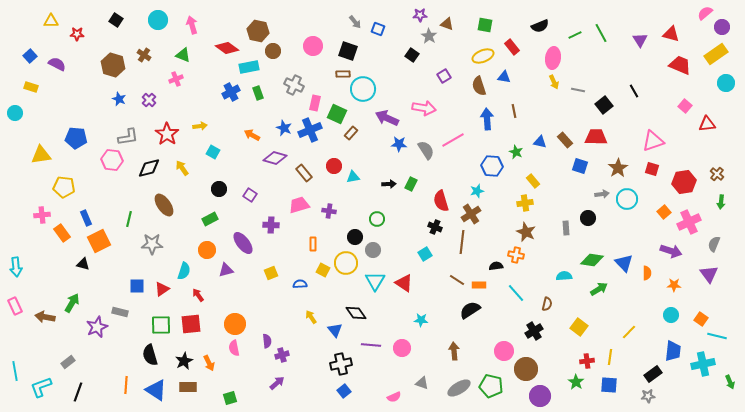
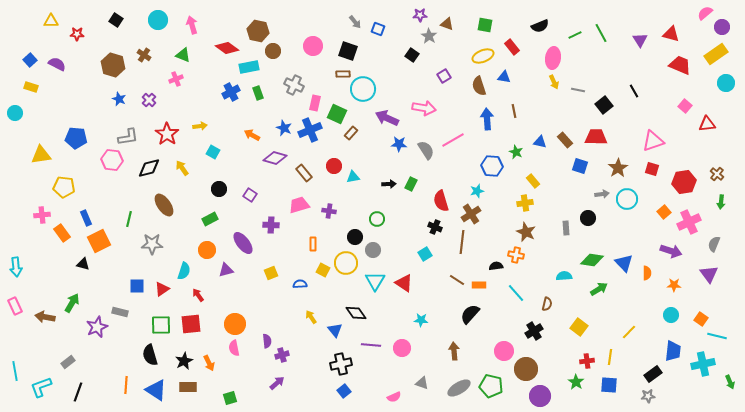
blue square at (30, 56): moved 4 px down
black semicircle at (470, 310): moved 4 px down; rotated 15 degrees counterclockwise
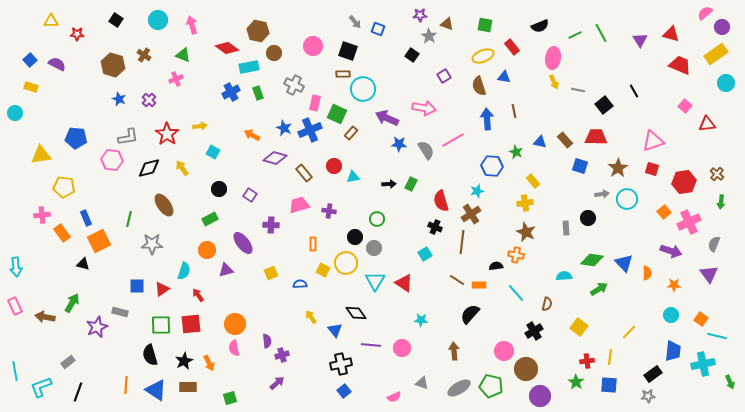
brown circle at (273, 51): moved 1 px right, 2 px down
gray circle at (373, 250): moved 1 px right, 2 px up
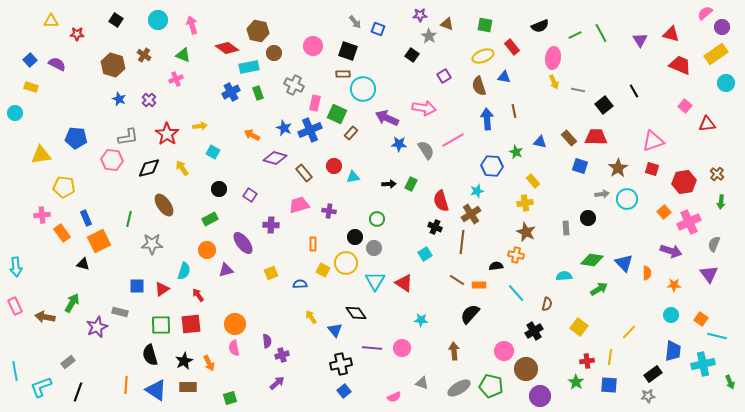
brown rectangle at (565, 140): moved 4 px right, 2 px up
purple line at (371, 345): moved 1 px right, 3 px down
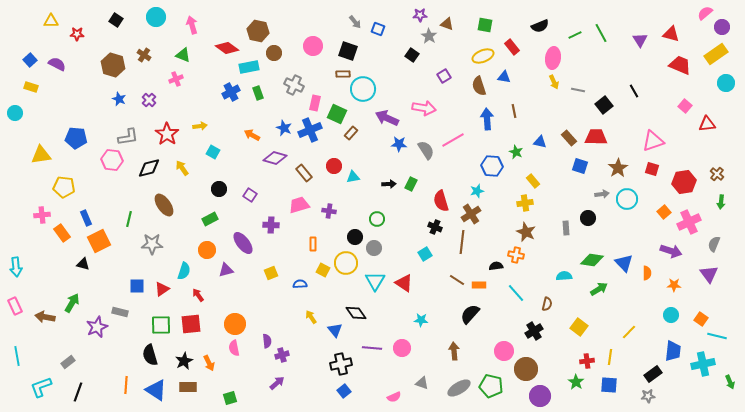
cyan circle at (158, 20): moved 2 px left, 3 px up
cyan line at (15, 371): moved 2 px right, 15 px up
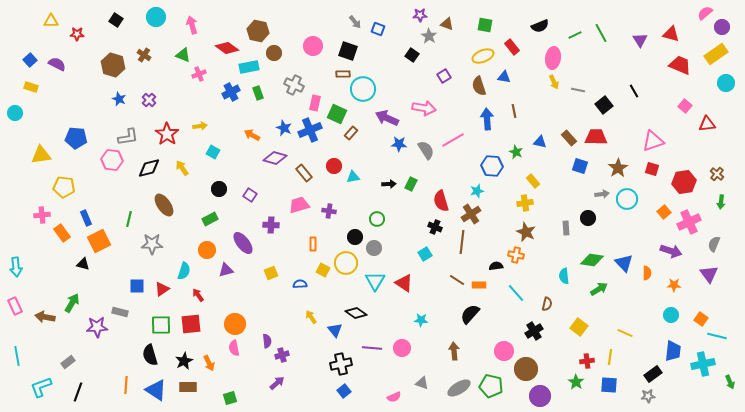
pink cross at (176, 79): moved 23 px right, 5 px up
cyan semicircle at (564, 276): rotated 91 degrees counterclockwise
black diamond at (356, 313): rotated 20 degrees counterclockwise
purple star at (97, 327): rotated 20 degrees clockwise
yellow line at (629, 332): moved 4 px left, 1 px down; rotated 70 degrees clockwise
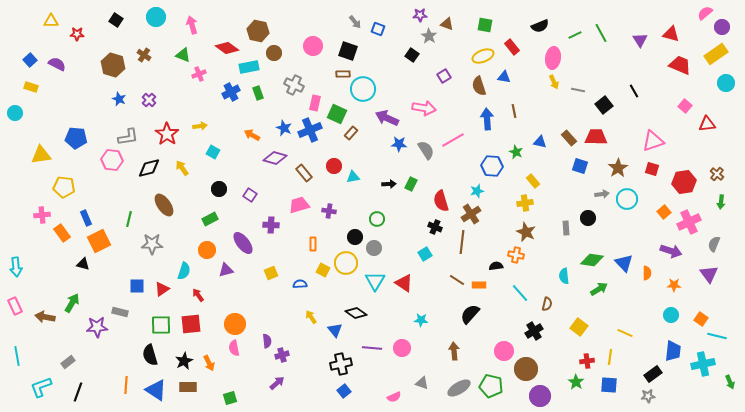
cyan line at (516, 293): moved 4 px right
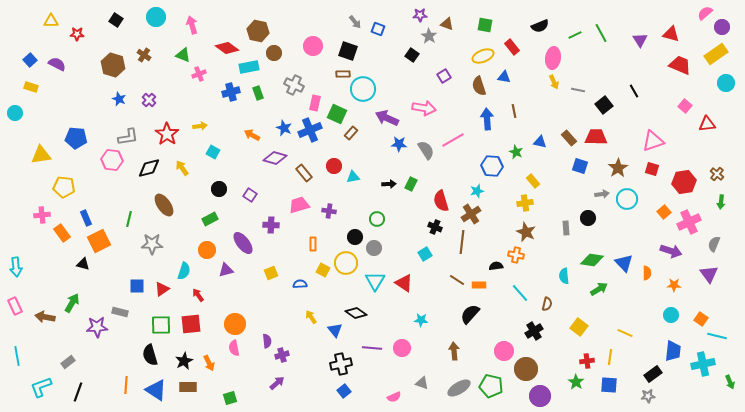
blue cross at (231, 92): rotated 12 degrees clockwise
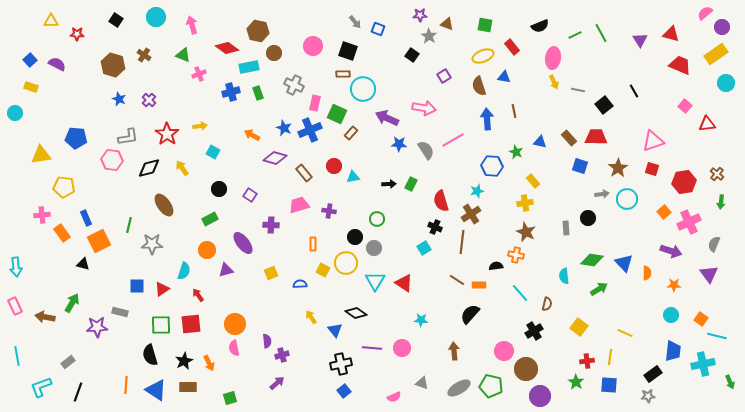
green line at (129, 219): moved 6 px down
cyan square at (425, 254): moved 1 px left, 6 px up
